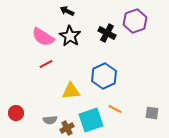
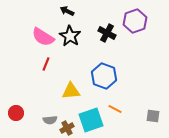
red line: rotated 40 degrees counterclockwise
blue hexagon: rotated 15 degrees counterclockwise
gray square: moved 1 px right, 3 px down
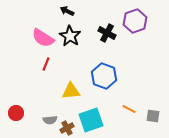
pink semicircle: moved 1 px down
orange line: moved 14 px right
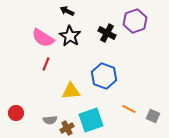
gray square: rotated 16 degrees clockwise
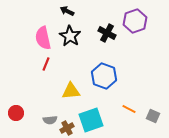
pink semicircle: rotated 45 degrees clockwise
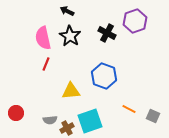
cyan square: moved 1 px left, 1 px down
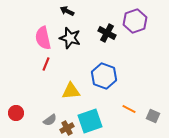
black star: moved 2 px down; rotated 15 degrees counterclockwise
gray semicircle: rotated 32 degrees counterclockwise
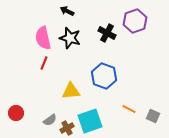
red line: moved 2 px left, 1 px up
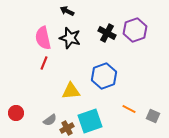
purple hexagon: moved 9 px down
blue hexagon: rotated 20 degrees clockwise
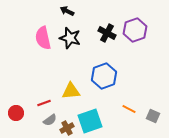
red line: moved 40 px down; rotated 48 degrees clockwise
